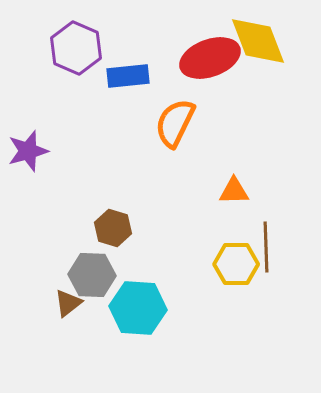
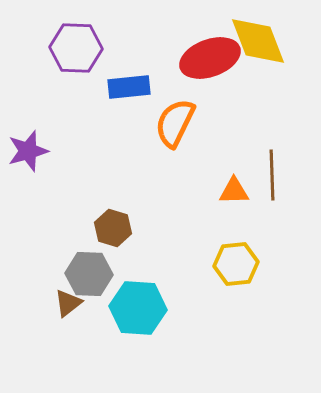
purple hexagon: rotated 21 degrees counterclockwise
blue rectangle: moved 1 px right, 11 px down
brown line: moved 6 px right, 72 px up
yellow hexagon: rotated 6 degrees counterclockwise
gray hexagon: moved 3 px left, 1 px up
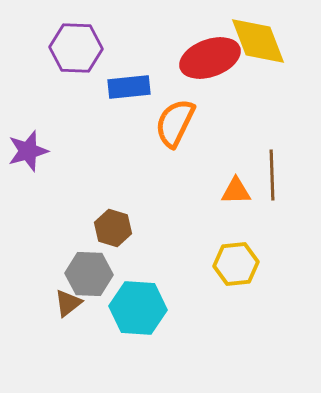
orange triangle: moved 2 px right
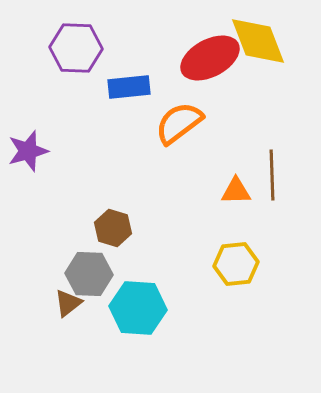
red ellipse: rotated 8 degrees counterclockwise
orange semicircle: moved 4 px right; rotated 27 degrees clockwise
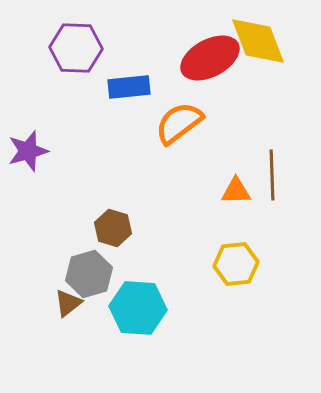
gray hexagon: rotated 18 degrees counterclockwise
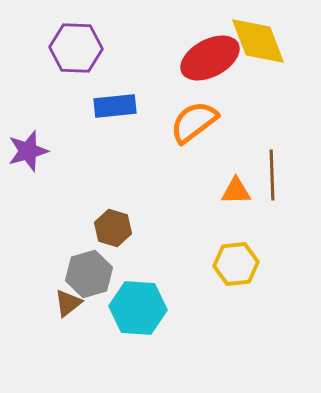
blue rectangle: moved 14 px left, 19 px down
orange semicircle: moved 15 px right, 1 px up
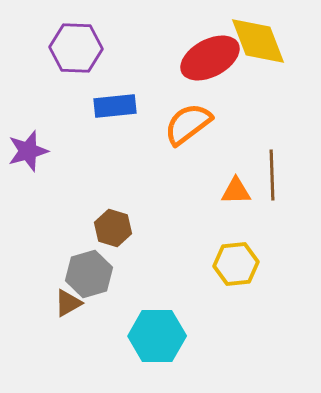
orange semicircle: moved 6 px left, 2 px down
brown triangle: rotated 8 degrees clockwise
cyan hexagon: moved 19 px right, 28 px down; rotated 4 degrees counterclockwise
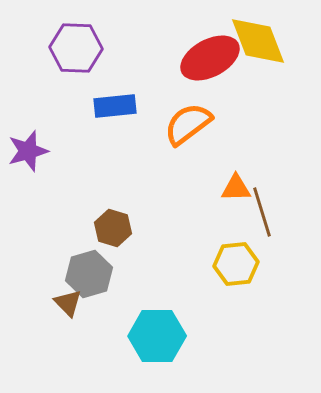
brown line: moved 10 px left, 37 px down; rotated 15 degrees counterclockwise
orange triangle: moved 3 px up
brown triangle: rotated 44 degrees counterclockwise
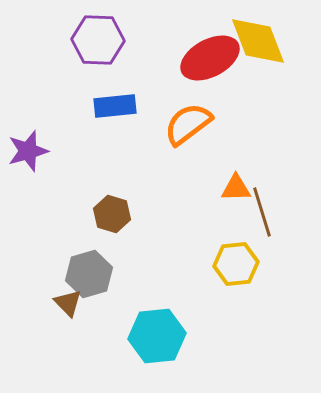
purple hexagon: moved 22 px right, 8 px up
brown hexagon: moved 1 px left, 14 px up
cyan hexagon: rotated 6 degrees counterclockwise
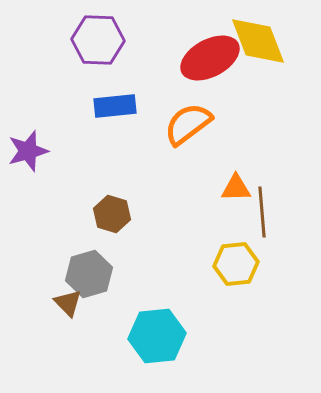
brown line: rotated 12 degrees clockwise
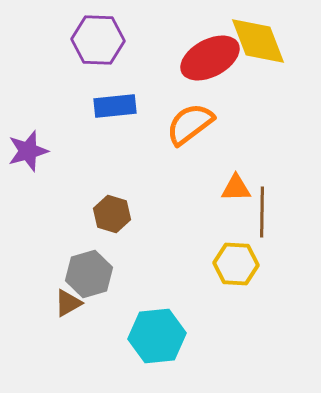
orange semicircle: moved 2 px right
brown line: rotated 6 degrees clockwise
yellow hexagon: rotated 9 degrees clockwise
brown triangle: rotated 44 degrees clockwise
